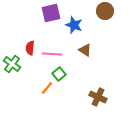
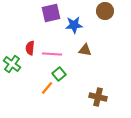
blue star: rotated 24 degrees counterclockwise
brown triangle: rotated 24 degrees counterclockwise
brown cross: rotated 12 degrees counterclockwise
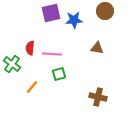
blue star: moved 5 px up
brown triangle: moved 12 px right, 2 px up
green square: rotated 24 degrees clockwise
orange line: moved 15 px left, 1 px up
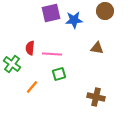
brown cross: moved 2 px left
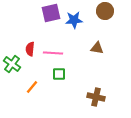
red semicircle: moved 1 px down
pink line: moved 1 px right, 1 px up
green square: rotated 16 degrees clockwise
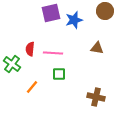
blue star: rotated 12 degrees counterclockwise
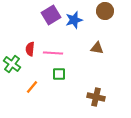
purple square: moved 2 px down; rotated 18 degrees counterclockwise
